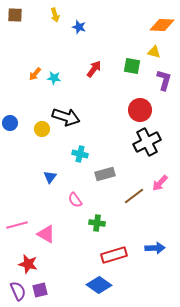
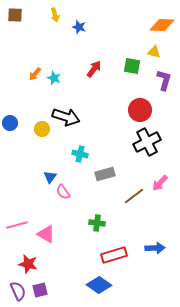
cyan star: rotated 16 degrees clockwise
pink semicircle: moved 12 px left, 8 px up
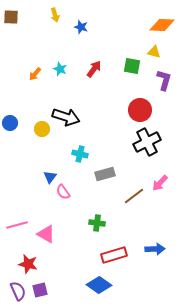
brown square: moved 4 px left, 2 px down
blue star: moved 2 px right
cyan star: moved 6 px right, 9 px up
blue arrow: moved 1 px down
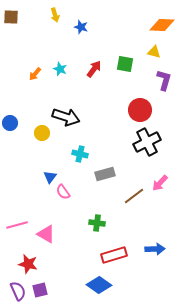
green square: moved 7 px left, 2 px up
yellow circle: moved 4 px down
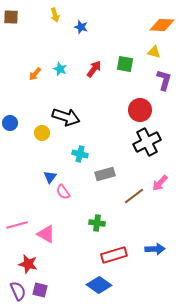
purple square: rotated 28 degrees clockwise
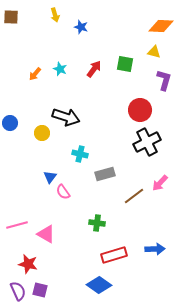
orange diamond: moved 1 px left, 1 px down
